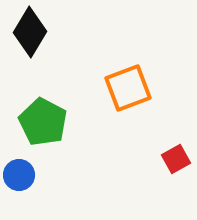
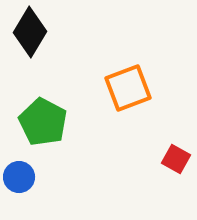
red square: rotated 32 degrees counterclockwise
blue circle: moved 2 px down
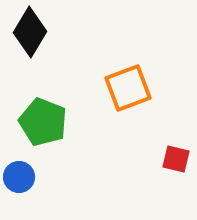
green pentagon: rotated 6 degrees counterclockwise
red square: rotated 16 degrees counterclockwise
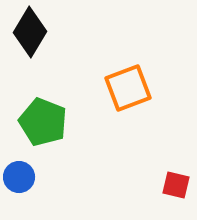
red square: moved 26 px down
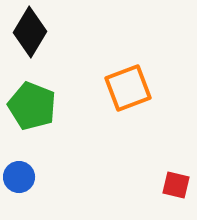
green pentagon: moved 11 px left, 16 px up
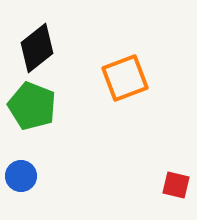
black diamond: moved 7 px right, 16 px down; rotated 21 degrees clockwise
orange square: moved 3 px left, 10 px up
blue circle: moved 2 px right, 1 px up
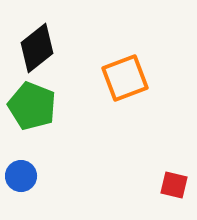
red square: moved 2 px left
